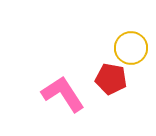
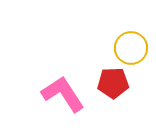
red pentagon: moved 2 px right, 4 px down; rotated 12 degrees counterclockwise
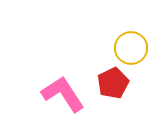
red pentagon: rotated 24 degrees counterclockwise
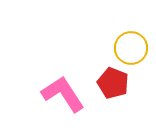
red pentagon: rotated 24 degrees counterclockwise
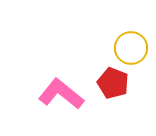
pink L-shape: moved 2 px left; rotated 18 degrees counterclockwise
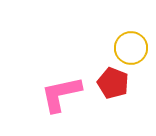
pink L-shape: rotated 51 degrees counterclockwise
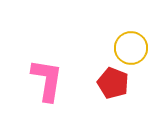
pink L-shape: moved 14 px left, 14 px up; rotated 111 degrees clockwise
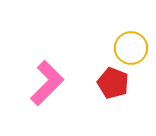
pink L-shape: moved 3 px down; rotated 36 degrees clockwise
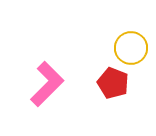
pink L-shape: moved 1 px down
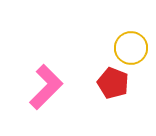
pink L-shape: moved 1 px left, 3 px down
